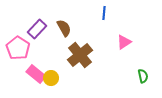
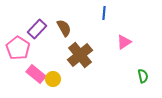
yellow circle: moved 2 px right, 1 px down
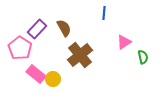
pink pentagon: moved 2 px right
green semicircle: moved 19 px up
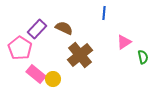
brown semicircle: rotated 36 degrees counterclockwise
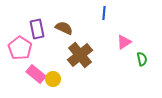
purple rectangle: rotated 54 degrees counterclockwise
green semicircle: moved 1 px left, 2 px down
